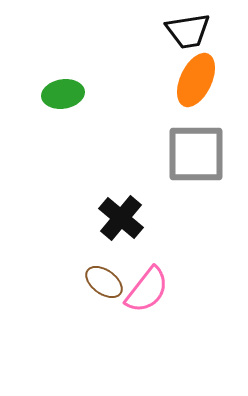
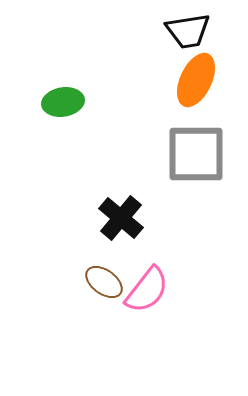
green ellipse: moved 8 px down
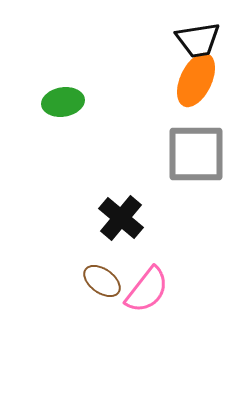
black trapezoid: moved 10 px right, 9 px down
brown ellipse: moved 2 px left, 1 px up
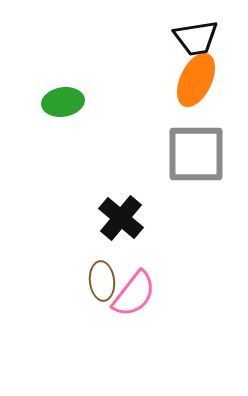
black trapezoid: moved 2 px left, 2 px up
brown ellipse: rotated 48 degrees clockwise
pink semicircle: moved 13 px left, 4 px down
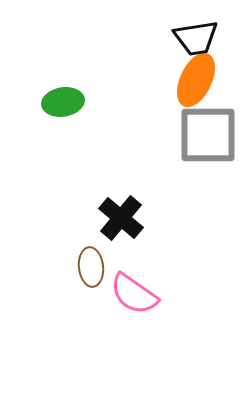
gray square: moved 12 px right, 19 px up
brown ellipse: moved 11 px left, 14 px up
pink semicircle: rotated 87 degrees clockwise
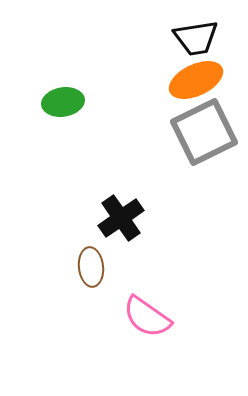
orange ellipse: rotated 40 degrees clockwise
gray square: moved 4 px left, 3 px up; rotated 26 degrees counterclockwise
black cross: rotated 15 degrees clockwise
pink semicircle: moved 13 px right, 23 px down
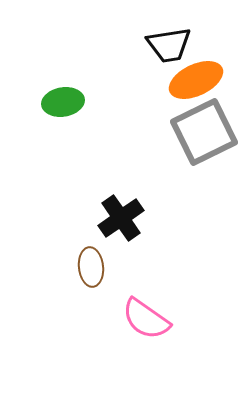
black trapezoid: moved 27 px left, 7 px down
pink semicircle: moved 1 px left, 2 px down
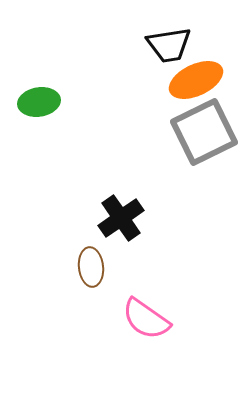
green ellipse: moved 24 px left
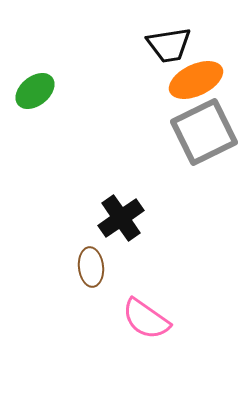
green ellipse: moved 4 px left, 11 px up; rotated 30 degrees counterclockwise
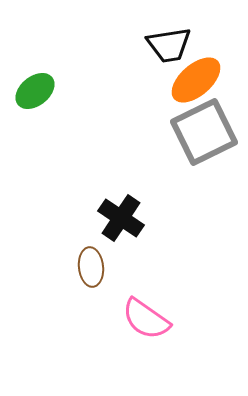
orange ellipse: rotated 16 degrees counterclockwise
black cross: rotated 21 degrees counterclockwise
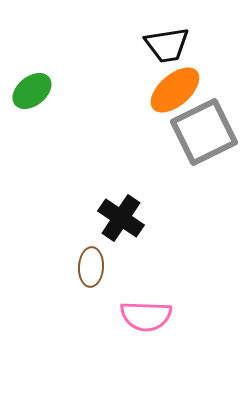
black trapezoid: moved 2 px left
orange ellipse: moved 21 px left, 10 px down
green ellipse: moved 3 px left
brown ellipse: rotated 9 degrees clockwise
pink semicircle: moved 3 px up; rotated 33 degrees counterclockwise
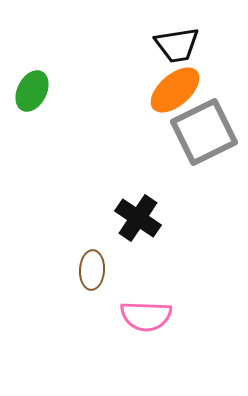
black trapezoid: moved 10 px right
green ellipse: rotated 24 degrees counterclockwise
black cross: moved 17 px right
brown ellipse: moved 1 px right, 3 px down
